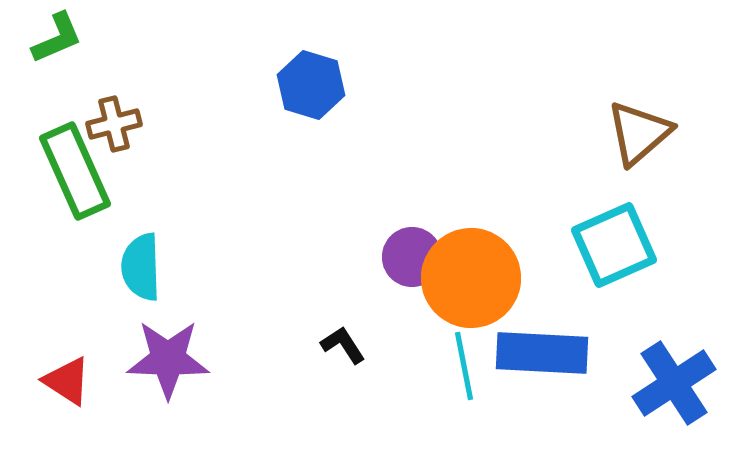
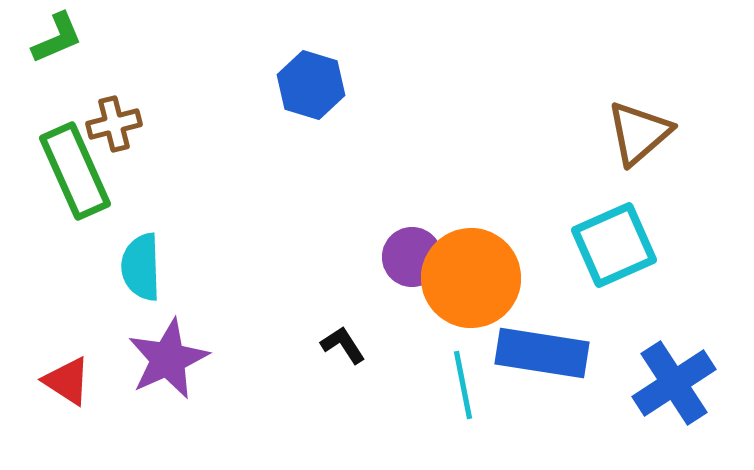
blue rectangle: rotated 6 degrees clockwise
purple star: rotated 26 degrees counterclockwise
cyan line: moved 1 px left, 19 px down
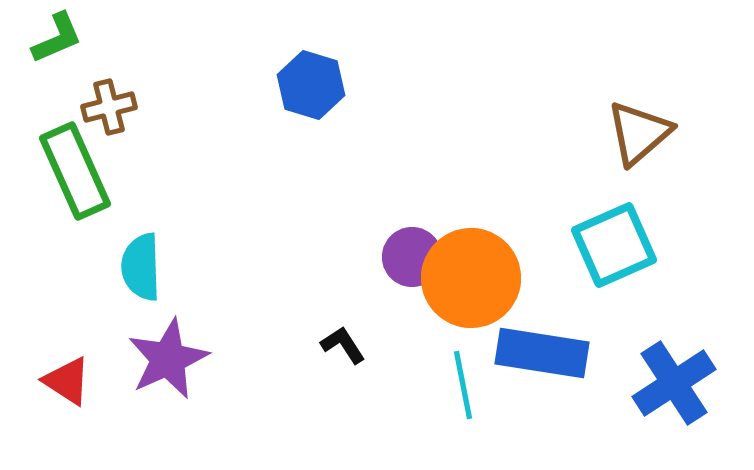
brown cross: moved 5 px left, 17 px up
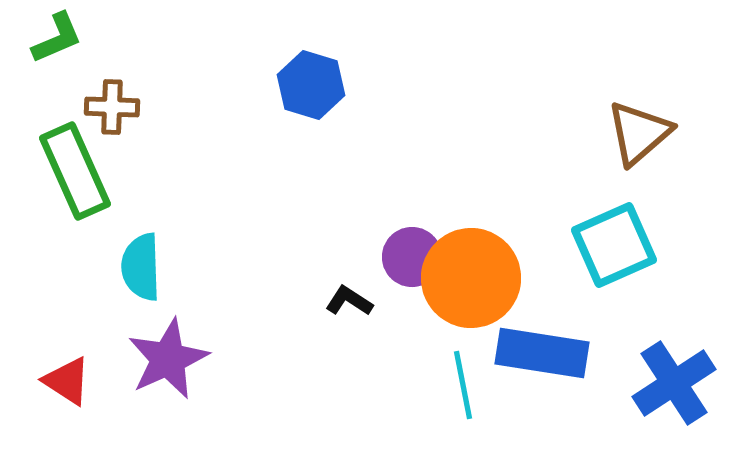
brown cross: moved 3 px right; rotated 16 degrees clockwise
black L-shape: moved 6 px right, 44 px up; rotated 24 degrees counterclockwise
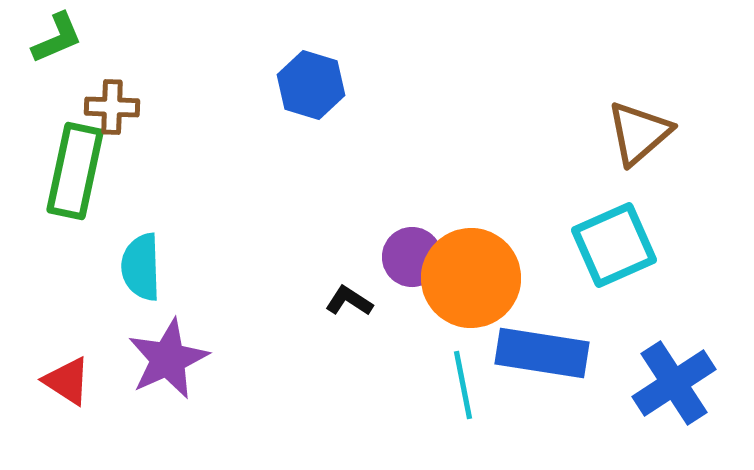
green rectangle: rotated 36 degrees clockwise
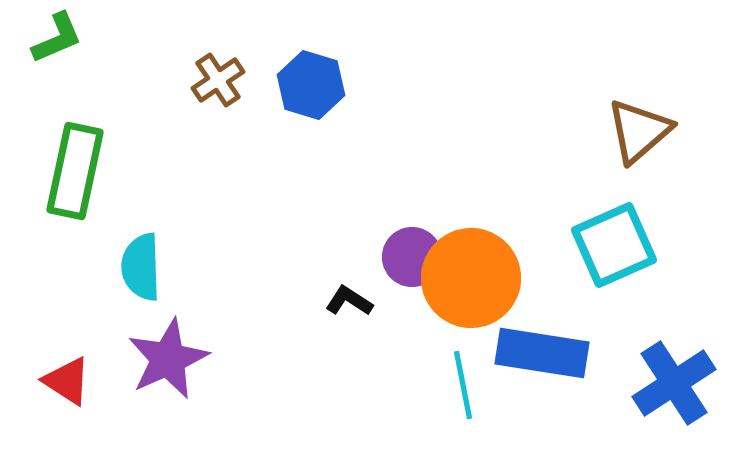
brown cross: moved 106 px right, 27 px up; rotated 36 degrees counterclockwise
brown triangle: moved 2 px up
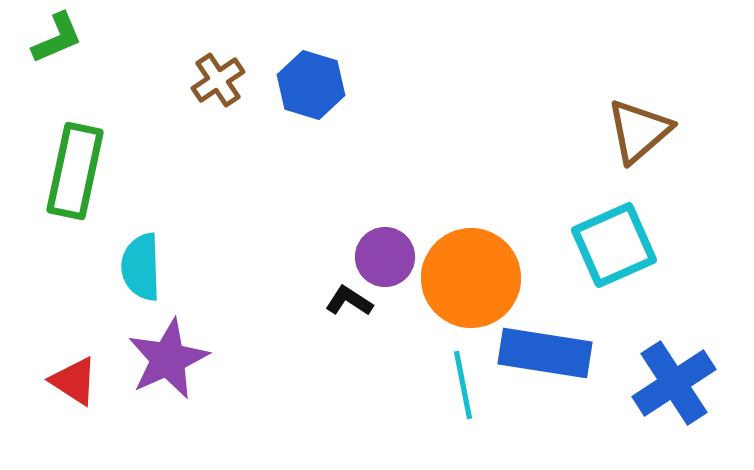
purple circle: moved 27 px left
blue rectangle: moved 3 px right
red triangle: moved 7 px right
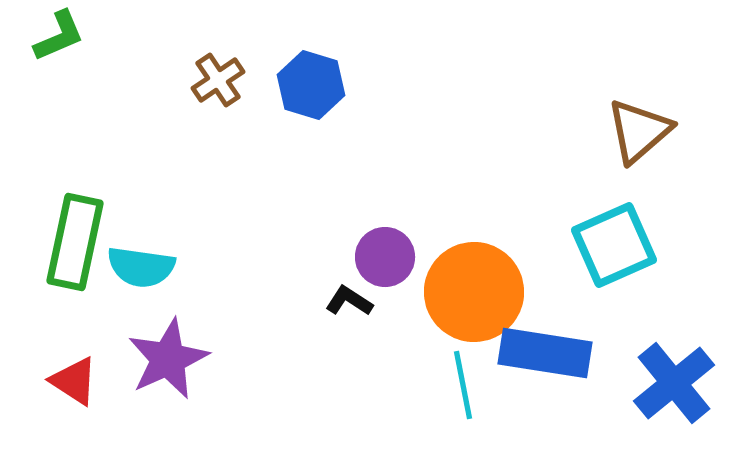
green L-shape: moved 2 px right, 2 px up
green rectangle: moved 71 px down
cyan semicircle: rotated 80 degrees counterclockwise
orange circle: moved 3 px right, 14 px down
blue cross: rotated 6 degrees counterclockwise
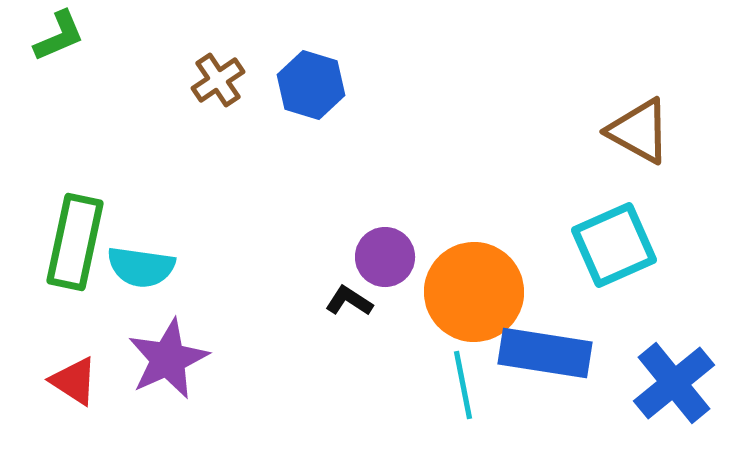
brown triangle: rotated 50 degrees counterclockwise
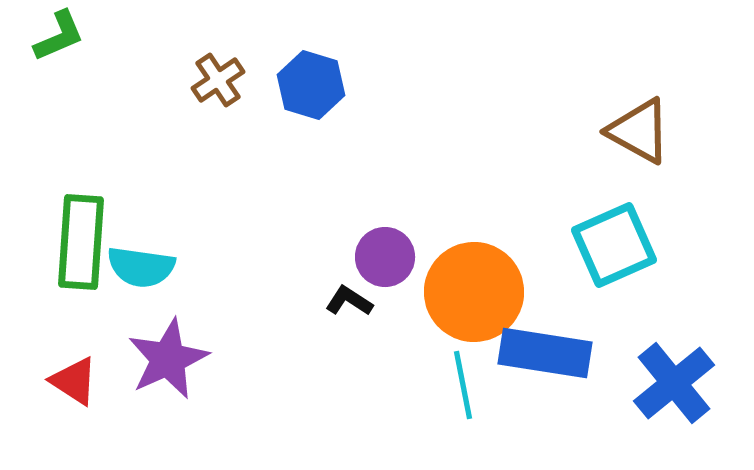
green rectangle: moved 6 px right; rotated 8 degrees counterclockwise
